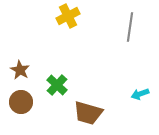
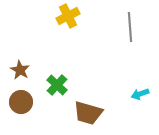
gray line: rotated 12 degrees counterclockwise
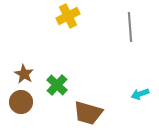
brown star: moved 4 px right, 4 px down
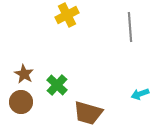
yellow cross: moved 1 px left, 1 px up
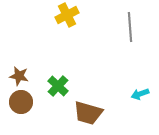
brown star: moved 5 px left, 2 px down; rotated 18 degrees counterclockwise
green cross: moved 1 px right, 1 px down
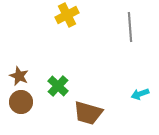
brown star: rotated 12 degrees clockwise
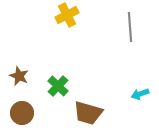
brown circle: moved 1 px right, 11 px down
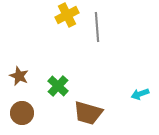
gray line: moved 33 px left
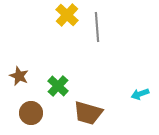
yellow cross: rotated 20 degrees counterclockwise
brown circle: moved 9 px right
